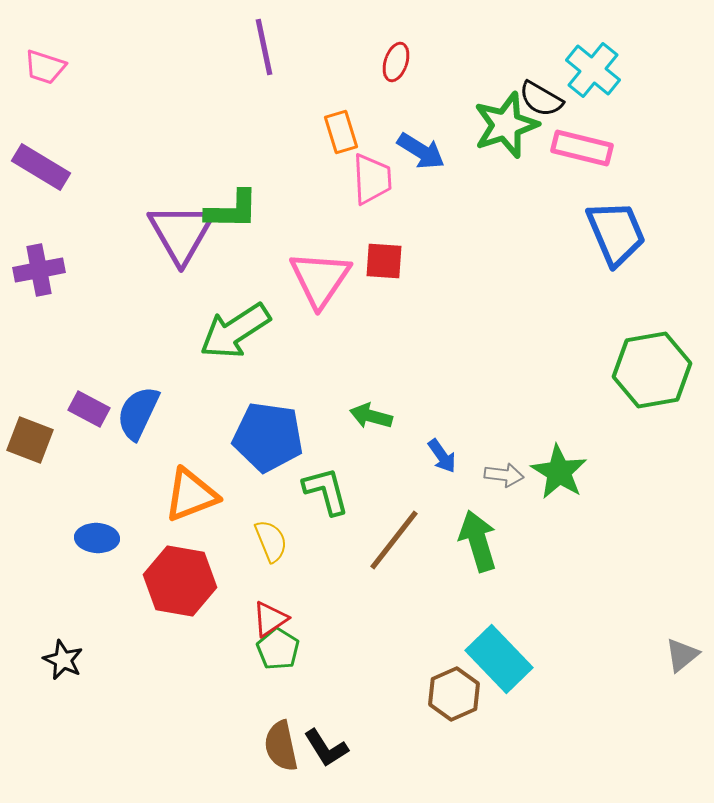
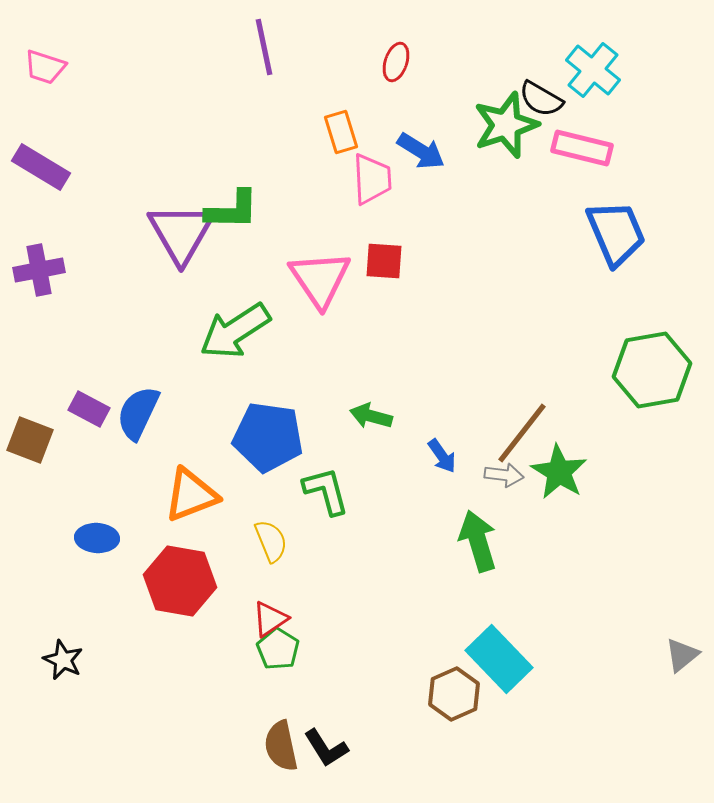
pink triangle at (320, 279): rotated 8 degrees counterclockwise
brown line at (394, 540): moved 128 px right, 107 px up
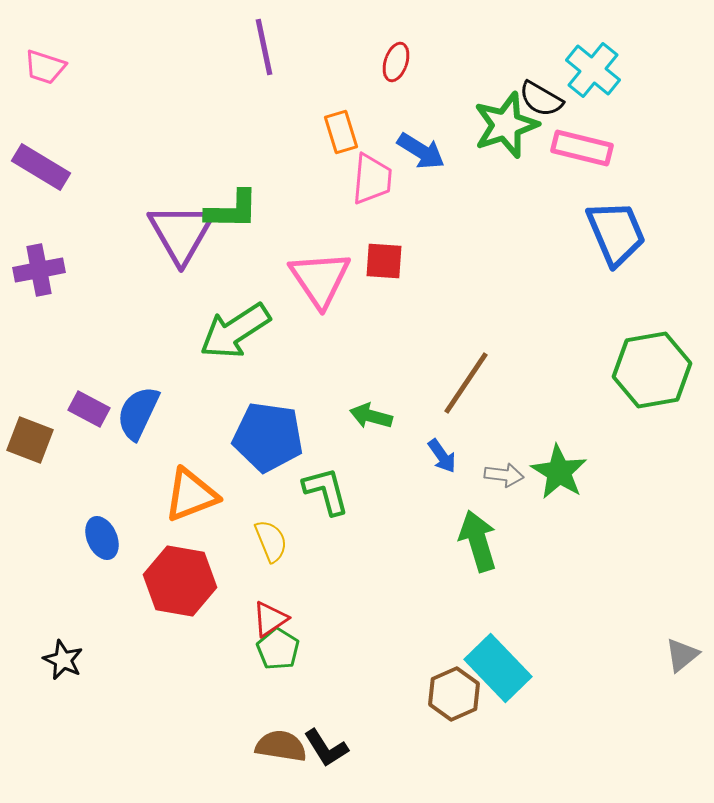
pink trapezoid at (372, 179): rotated 8 degrees clockwise
brown line at (522, 433): moved 56 px left, 50 px up; rotated 4 degrees counterclockwise
blue ellipse at (97, 538): moved 5 px right; rotated 63 degrees clockwise
cyan rectangle at (499, 659): moved 1 px left, 9 px down
brown semicircle at (281, 746): rotated 111 degrees clockwise
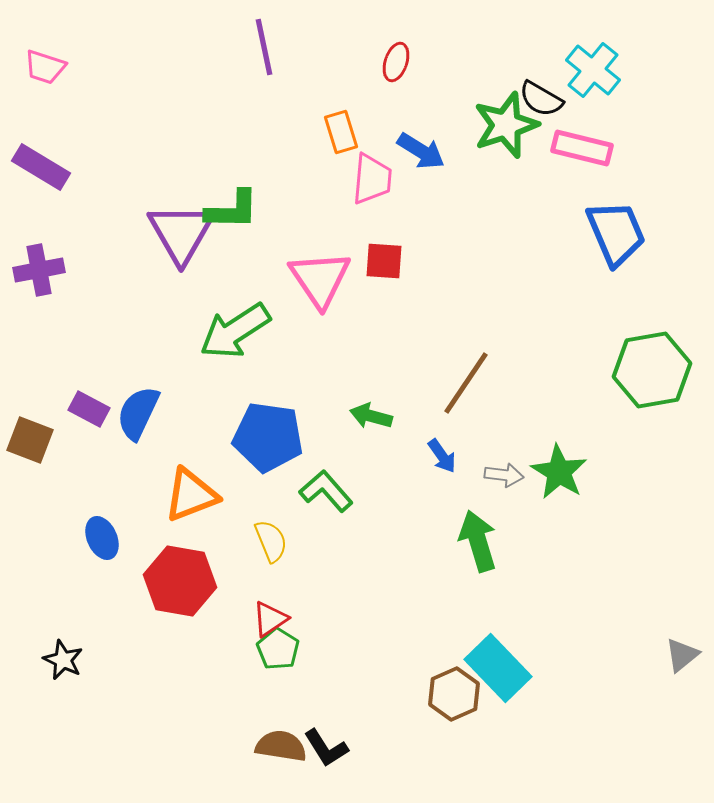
green L-shape at (326, 491): rotated 26 degrees counterclockwise
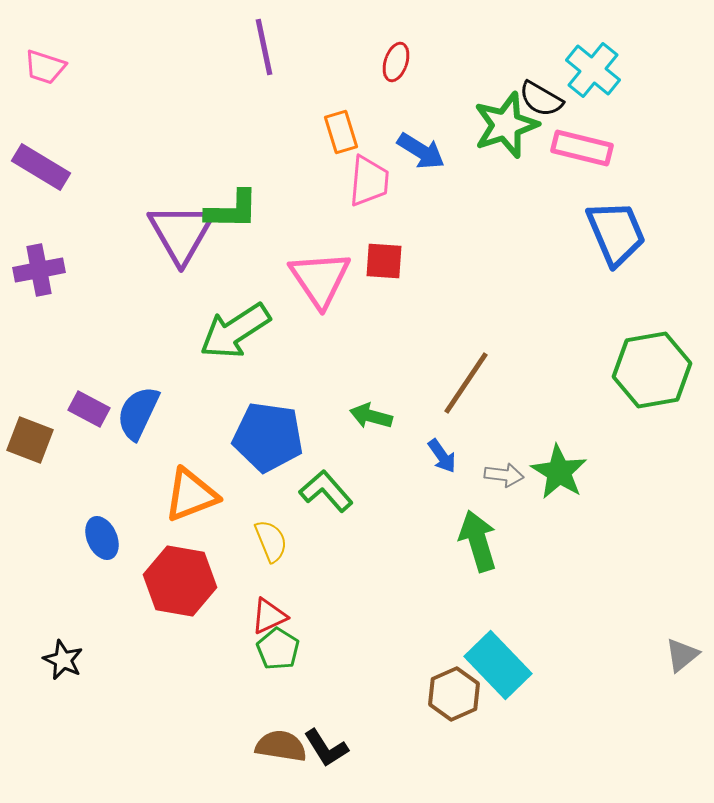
pink trapezoid at (372, 179): moved 3 px left, 2 px down
red triangle at (270, 619): moved 1 px left, 3 px up; rotated 9 degrees clockwise
cyan rectangle at (498, 668): moved 3 px up
